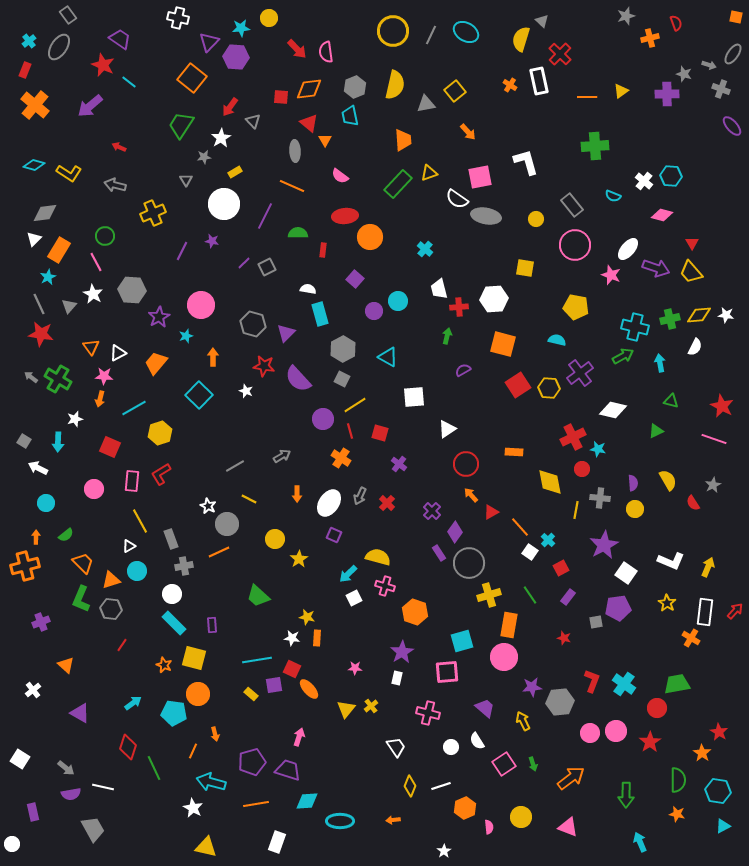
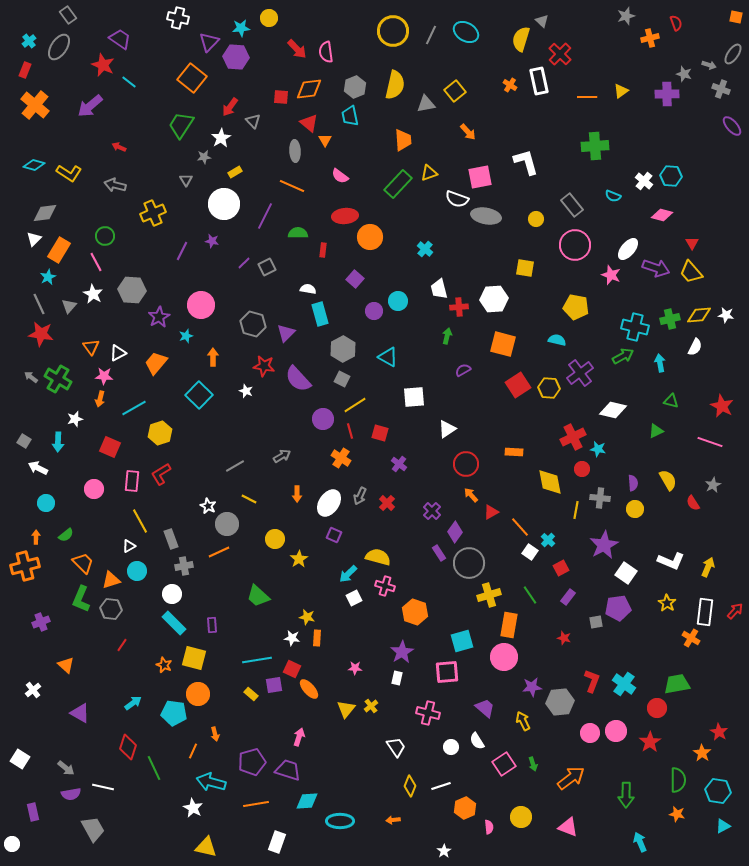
white semicircle at (457, 199): rotated 15 degrees counterclockwise
pink line at (714, 439): moved 4 px left, 3 px down
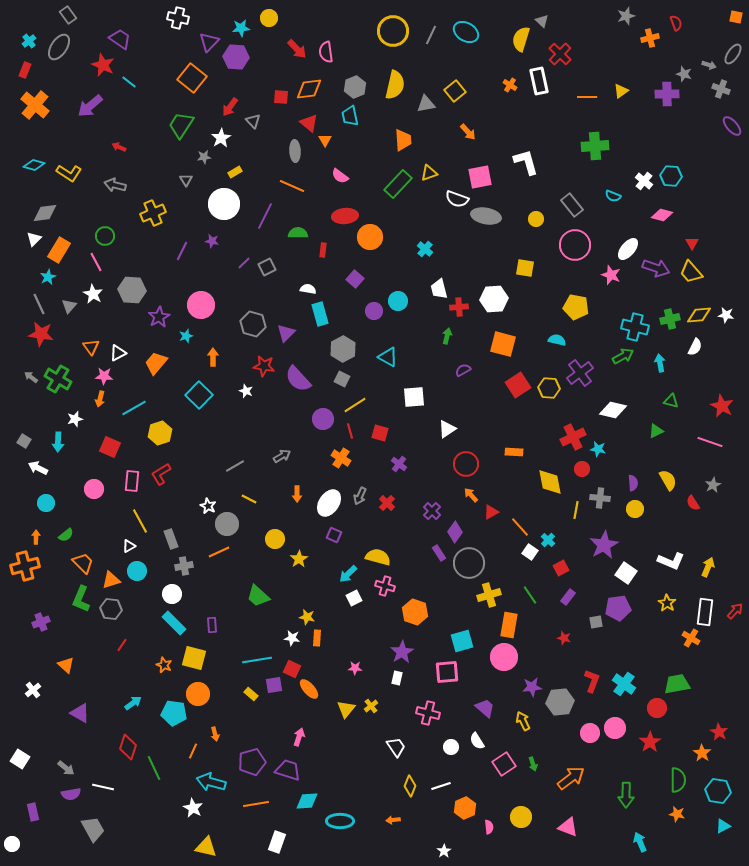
pink circle at (616, 731): moved 1 px left, 3 px up
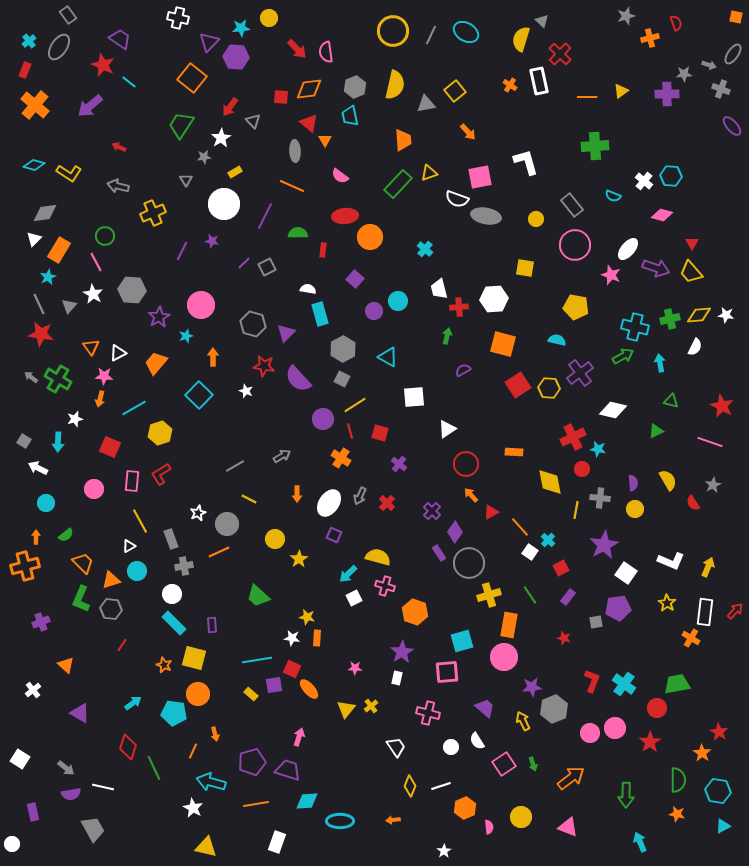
gray star at (684, 74): rotated 21 degrees counterclockwise
gray arrow at (115, 185): moved 3 px right, 1 px down
white star at (208, 506): moved 10 px left, 7 px down; rotated 21 degrees clockwise
gray hexagon at (560, 702): moved 6 px left, 7 px down; rotated 16 degrees counterclockwise
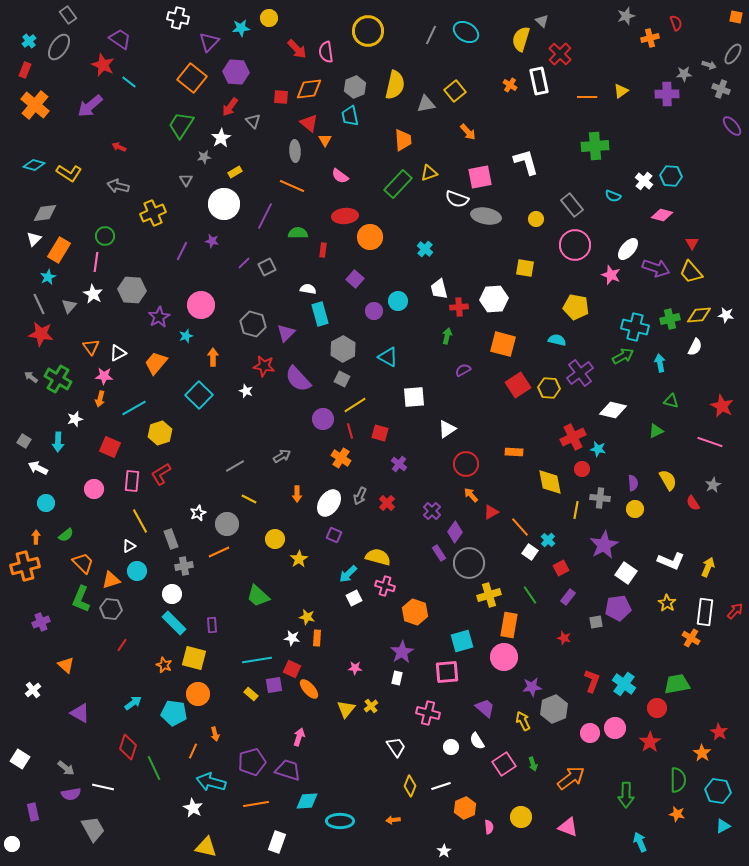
yellow circle at (393, 31): moved 25 px left
purple hexagon at (236, 57): moved 15 px down
pink line at (96, 262): rotated 36 degrees clockwise
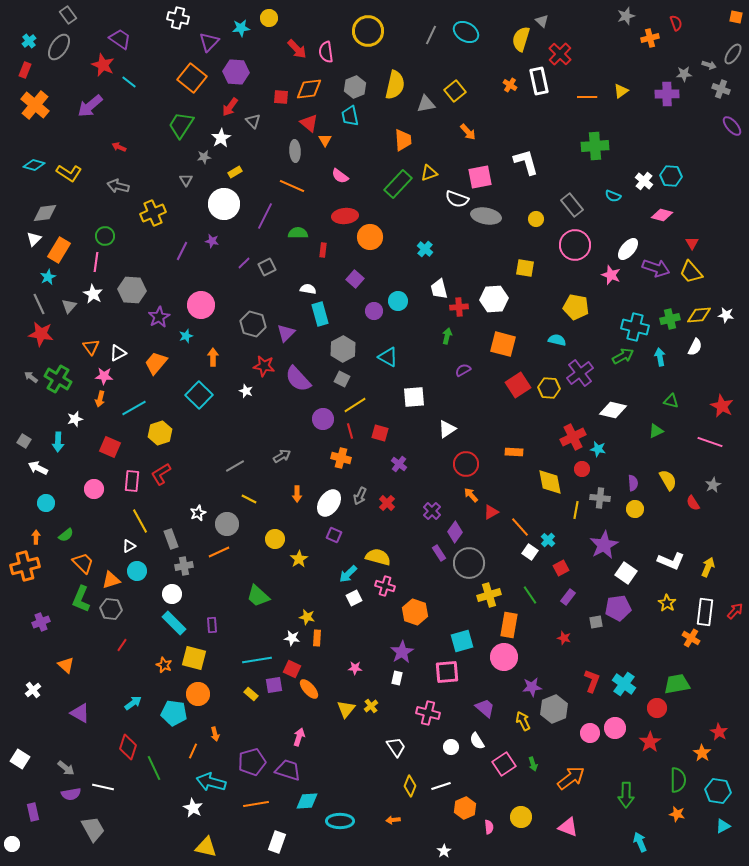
cyan arrow at (660, 363): moved 6 px up
orange cross at (341, 458): rotated 18 degrees counterclockwise
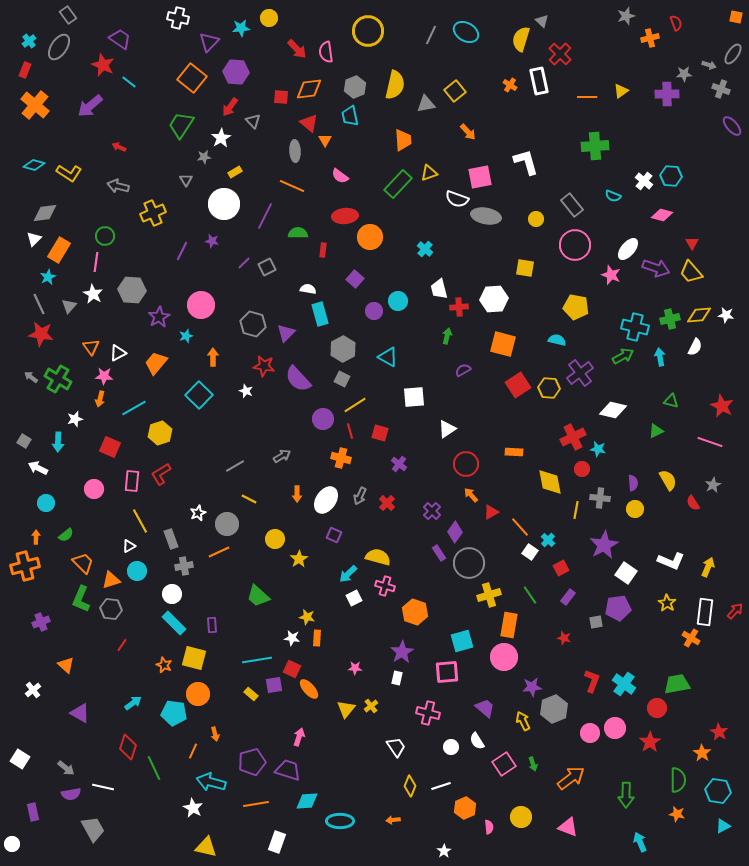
white ellipse at (329, 503): moved 3 px left, 3 px up
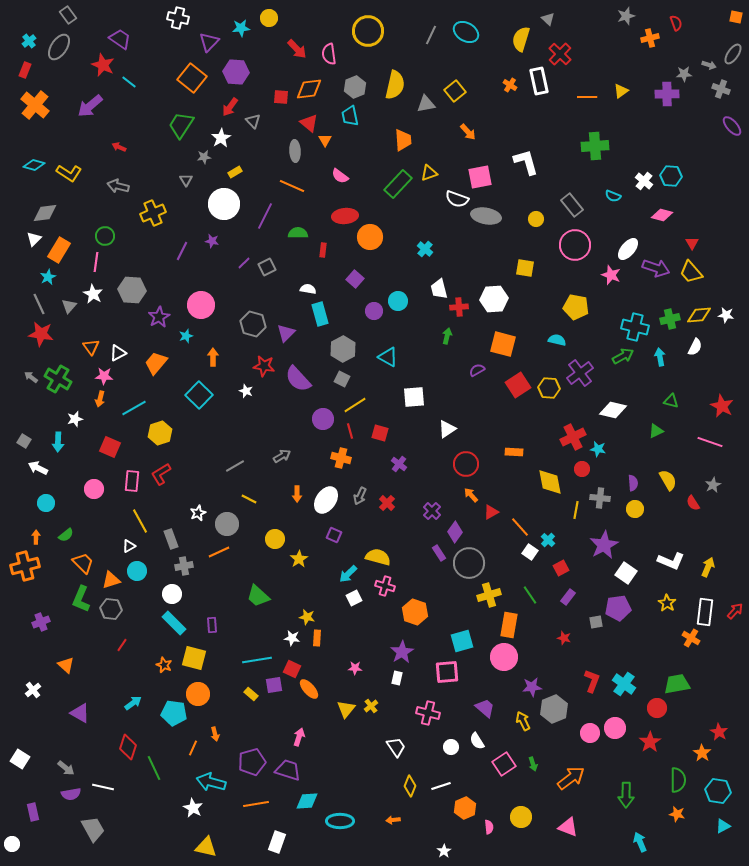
gray triangle at (542, 21): moved 6 px right, 2 px up
pink semicircle at (326, 52): moved 3 px right, 2 px down
purple semicircle at (463, 370): moved 14 px right
orange line at (193, 751): moved 3 px up
